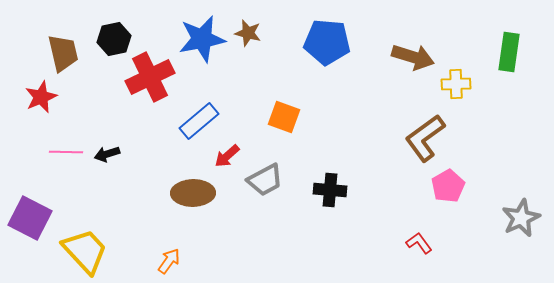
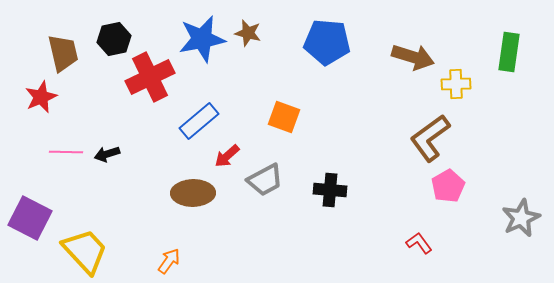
brown L-shape: moved 5 px right
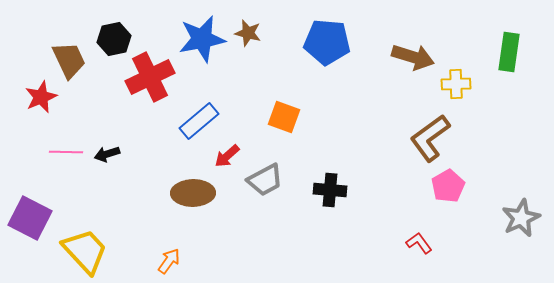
brown trapezoid: moved 6 px right, 7 px down; rotated 12 degrees counterclockwise
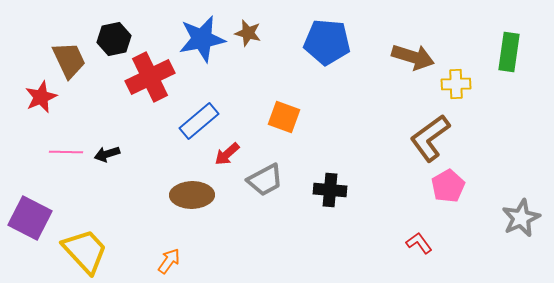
red arrow: moved 2 px up
brown ellipse: moved 1 px left, 2 px down
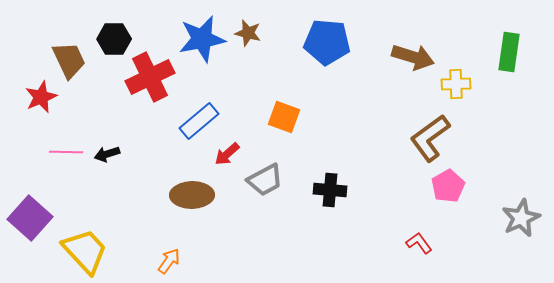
black hexagon: rotated 12 degrees clockwise
purple square: rotated 15 degrees clockwise
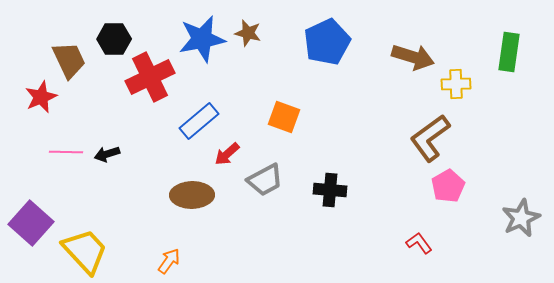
blue pentagon: rotated 30 degrees counterclockwise
purple square: moved 1 px right, 5 px down
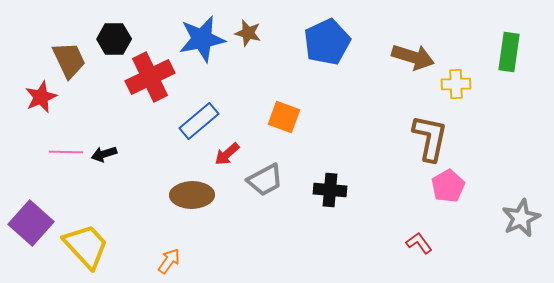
brown L-shape: rotated 138 degrees clockwise
black arrow: moved 3 px left
yellow trapezoid: moved 1 px right, 5 px up
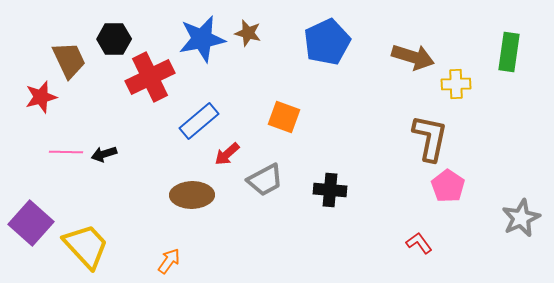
red star: rotated 8 degrees clockwise
pink pentagon: rotated 8 degrees counterclockwise
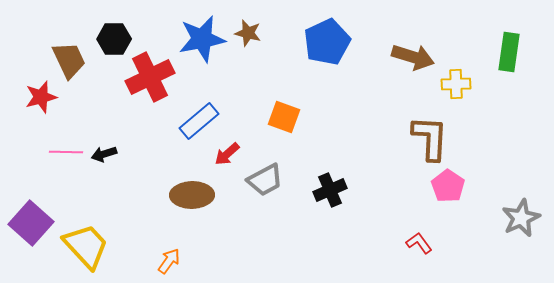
brown L-shape: rotated 9 degrees counterclockwise
black cross: rotated 28 degrees counterclockwise
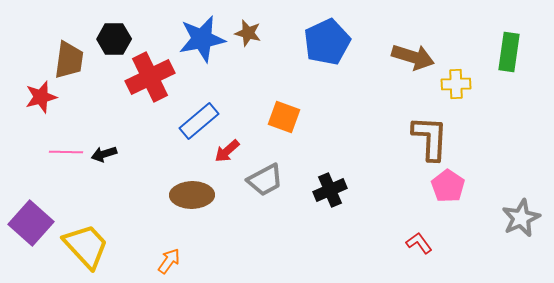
brown trapezoid: rotated 33 degrees clockwise
red arrow: moved 3 px up
